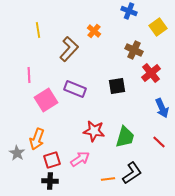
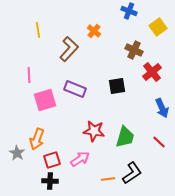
red cross: moved 1 px right, 1 px up
pink square: moved 1 px left; rotated 15 degrees clockwise
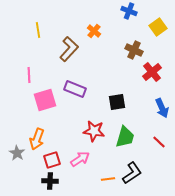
black square: moved 16 px down
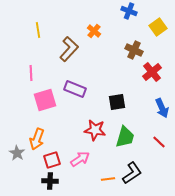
pink line: moved 2 px right, 2 px up
red star: moved 1 px right, 1 px up
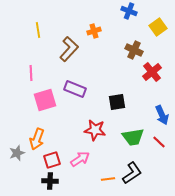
orange cross: rotated 32 degrees clockwise
blue arrow: moved 7 px down
green trapezoid: moved 8 px right; rotated 65 degrees clockwise
gray star: rotated 21 degrees clockwise
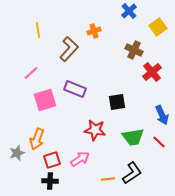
blue cross: rotated 28 degrees clockwise
pink line: rotated 49 degrees clockwise
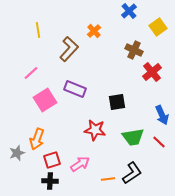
orange cross: rotated 24 degrees counterclockwise
pink square: rotated 15 degrees counterclockwise
pink arrow: moved 5 px down
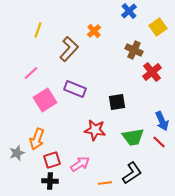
yellow line: rotated 28 degrees clockwise
blue arrow: moved 6 px down
orange line: moved 3 px left, 4 px down
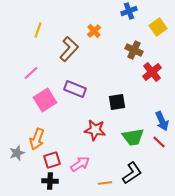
blue cross: rotated 21 degrees clockwise
